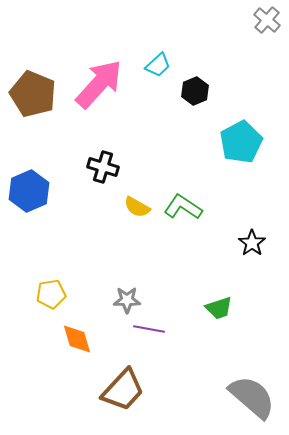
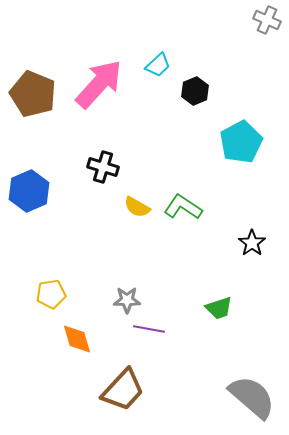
gray cross: rotated 16 degrees counterclockwise
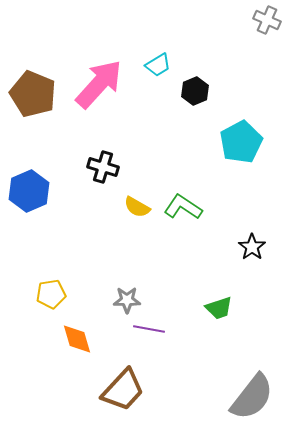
cyan trapezoid: rotated 12 degrees clockwise
black star: moved 4 px down
gray semicircle: rotated 87 degrees clockwise
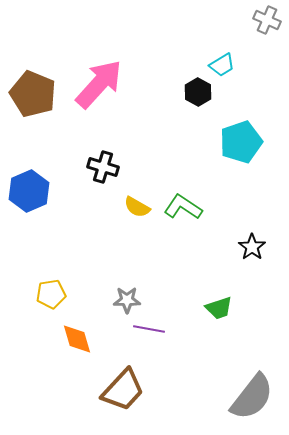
cyan trapezoid: moved 64 px right
black hexagon: moved 3 px right, 1 px down; rotated 8 degrees counterclockwise
cyan pentagon: rotated 9 degrees clockwise
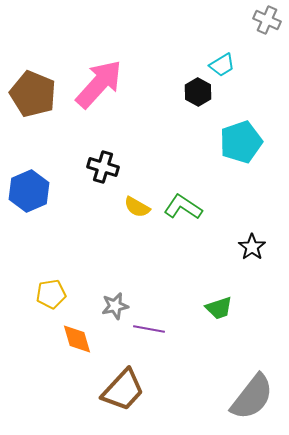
gray star: moved 12 px left, 6 px down; rotated 12 degrees counterclockwise
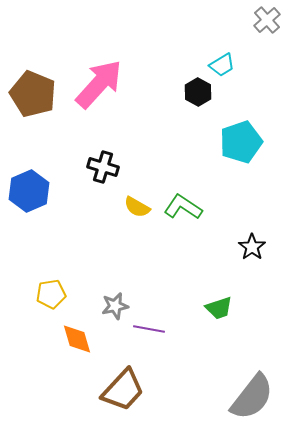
gray cross: rotated 24 degrees clockwise
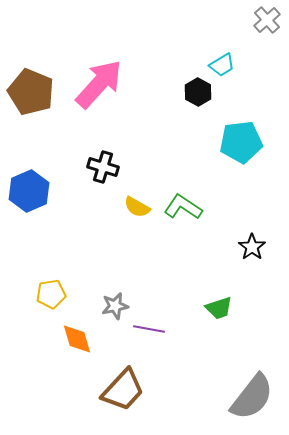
brown pentagon: moved 2 px left, 2 px up
cyan pentagon: rotated 12 degrees clockwise
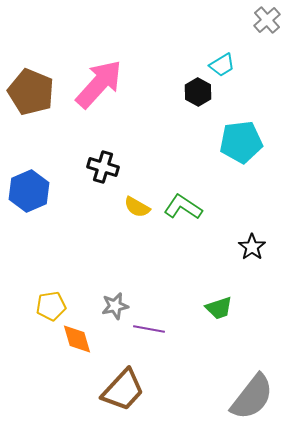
yellow pentagon: moved 12 px down
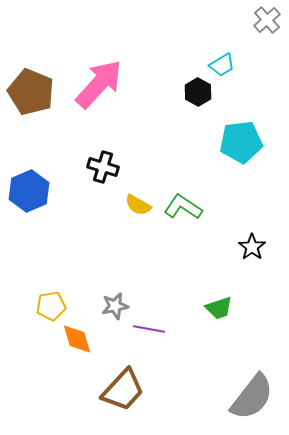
yellow semicircle: moved 1 px right, 2 px up
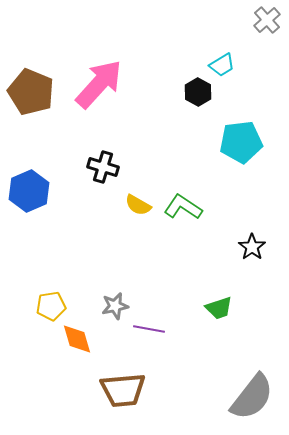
brown trapezoid: rotated 42 degrees clockwise
